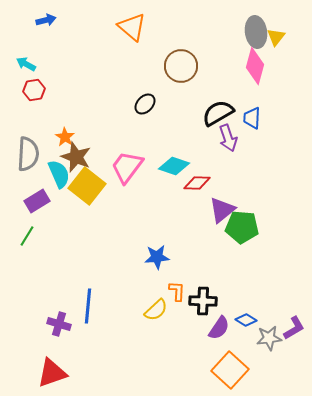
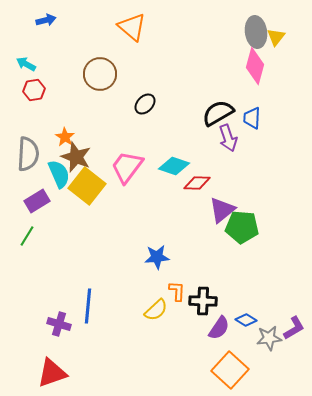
brown circle: moved 81 px left, 8 px down
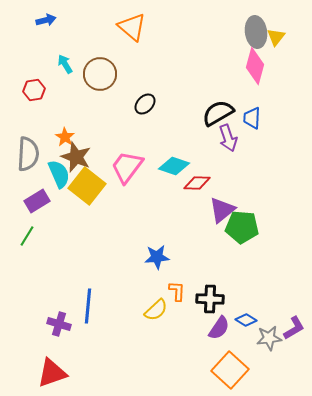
cyan arrow: moved 39 px right; rotated 30 degrees clockwise
black cross: moved 7 px right, 2 px up
